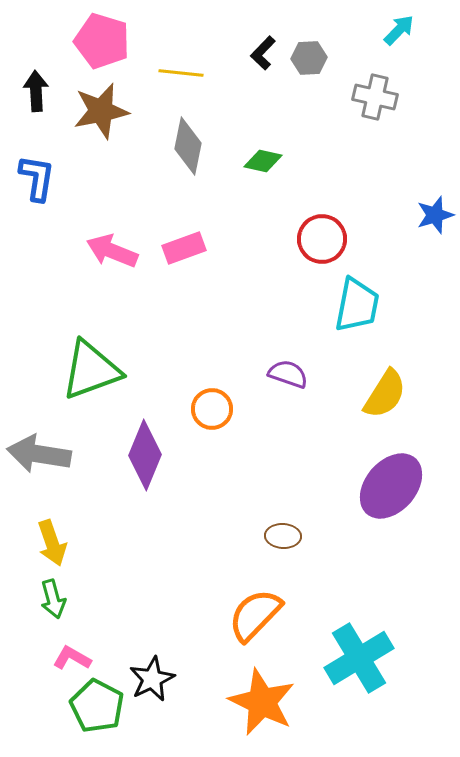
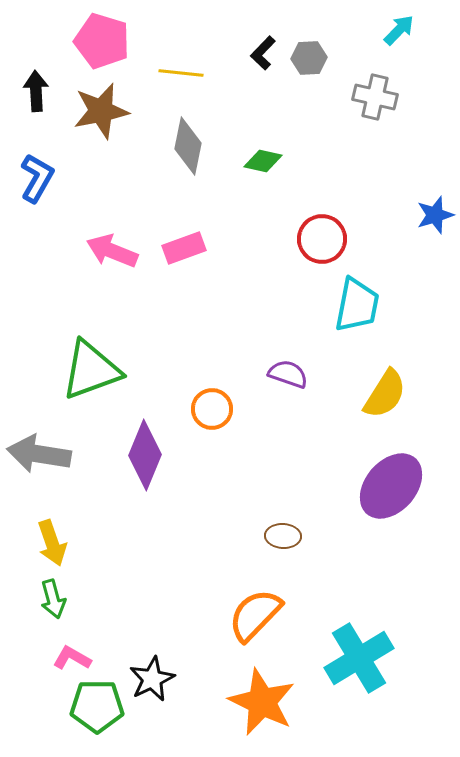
blue L-shape: rotated 21 degrees clockwise
green pentagon: rotated 28 degrees counterclockwise
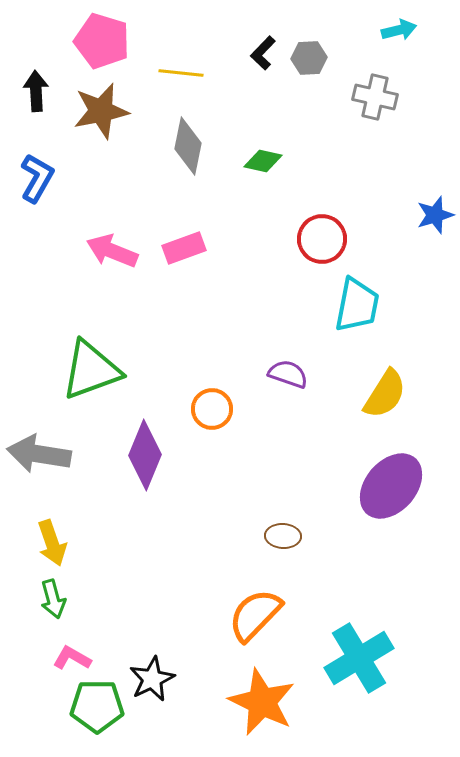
cyan arrow: rotated 32 degrees clockwise
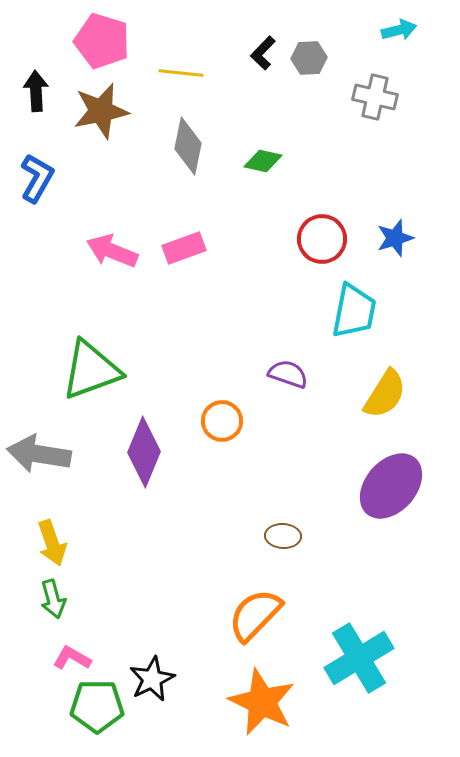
blue star: moved 40 px left, 23 px down
cyan trapezoid: moved 3 px left, 6 px down
orange circle: moved 10 px right, 12 px down
purple diamond: moved 1 px left, 3 px up
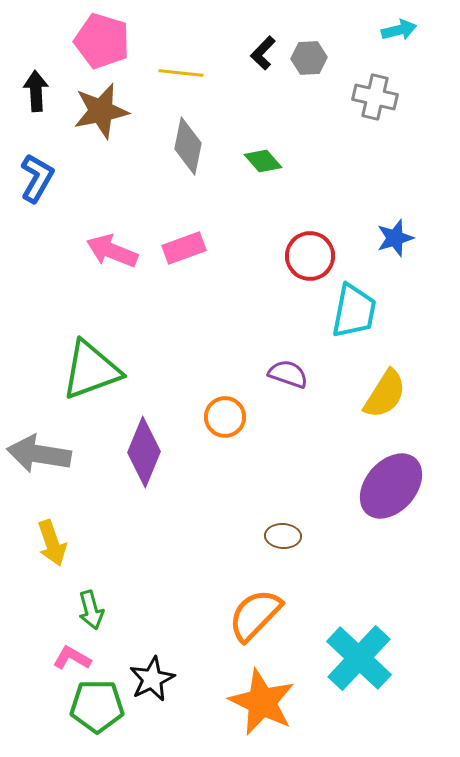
green diamond: rotated 36 degrees clockwise
red circle: moved 12 px left, 17 px down
orange circle: moved 3 px right, 4 px up
green arrow: moved 38 px right, 11 px down
cyan cross: rotated 16 degrees counterclockwise
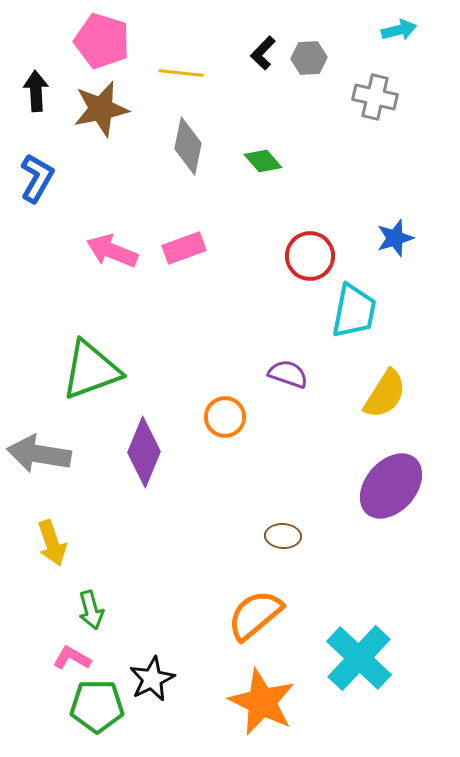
brown star: moved 2 px up
orange semicircle: rotated 6 degrees clockwise
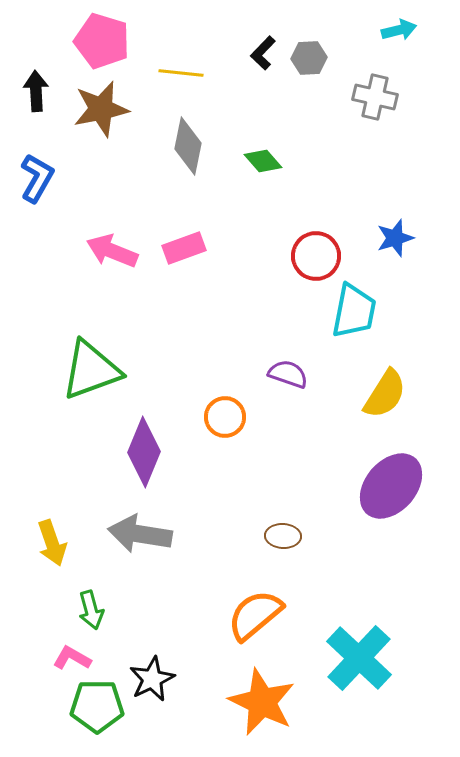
red circle: moved 6 px right
gray arrow: moved 101 px right, 80 px down
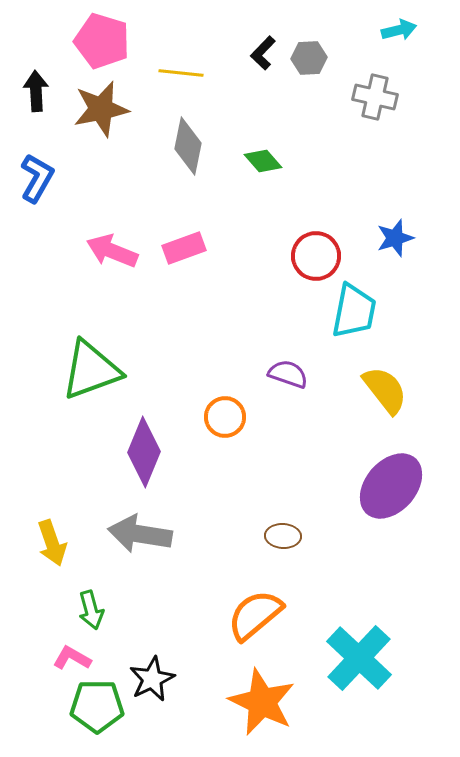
yellow semicircle: moved 4 px up; rotated 70 degrees counterclockwise
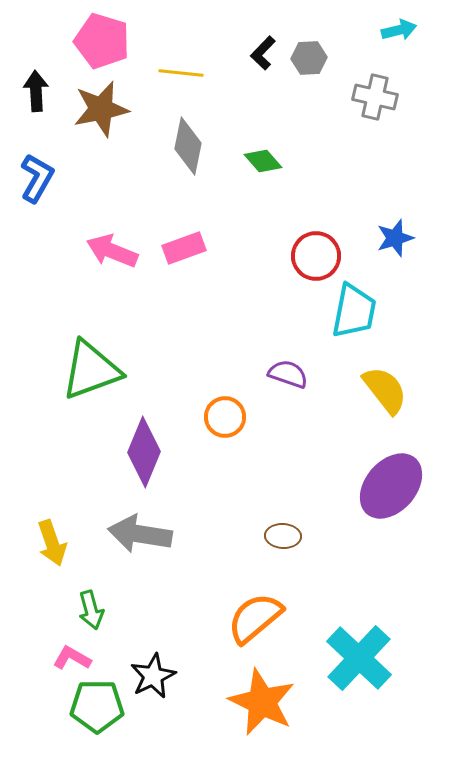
orange semicircle: moved 3 px down
black star: moved 1 px right, 3 px up
